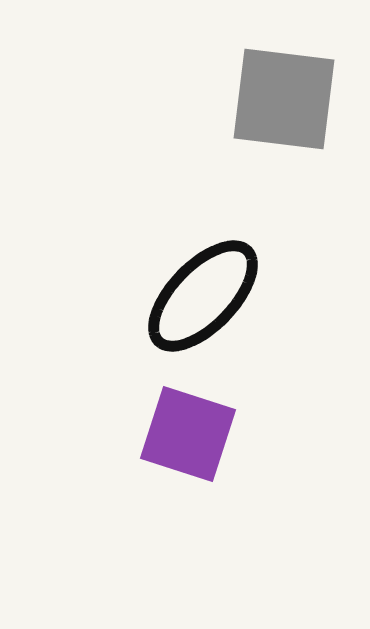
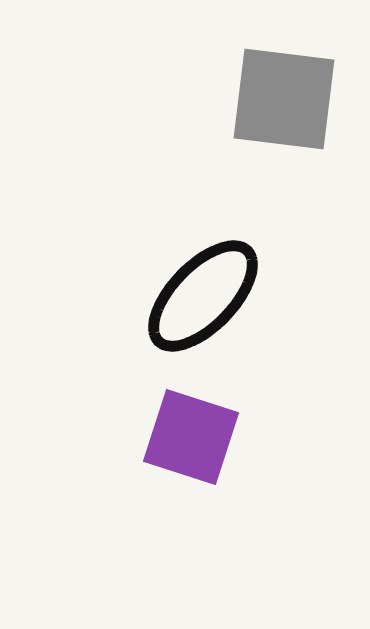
purple square: moved 3 px right, 3 px down
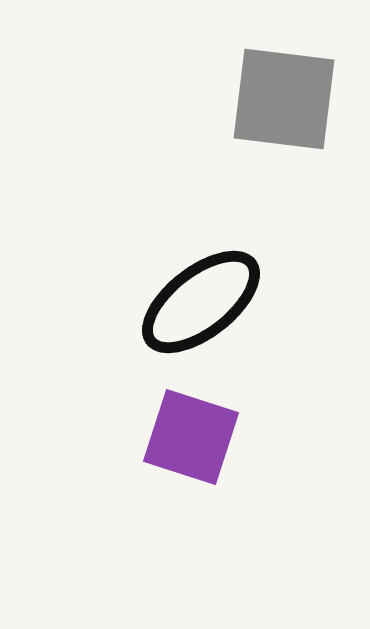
black ellipse: moved 2 px left, 6 px down; rotated 8 degrees clockwise
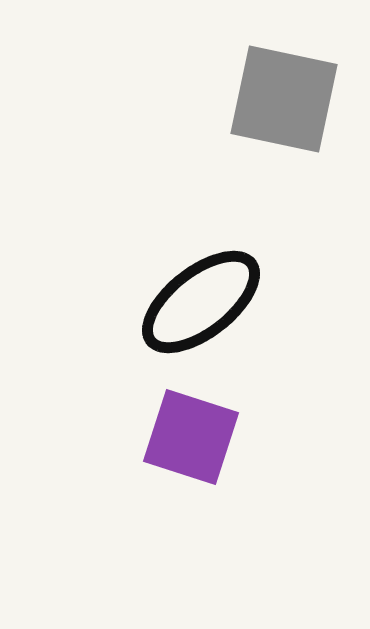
gray square: rotated 5 degrees clockwise
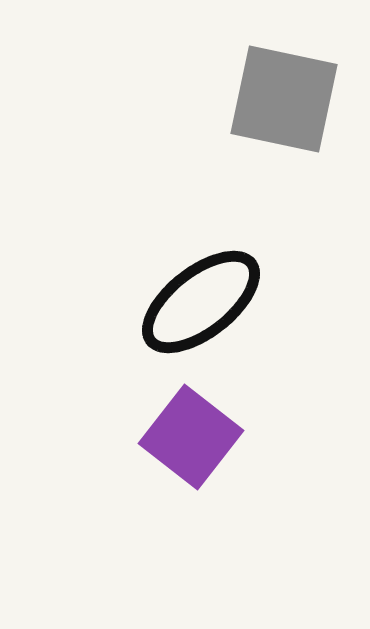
purple square: rotated 20 degrees clockwise
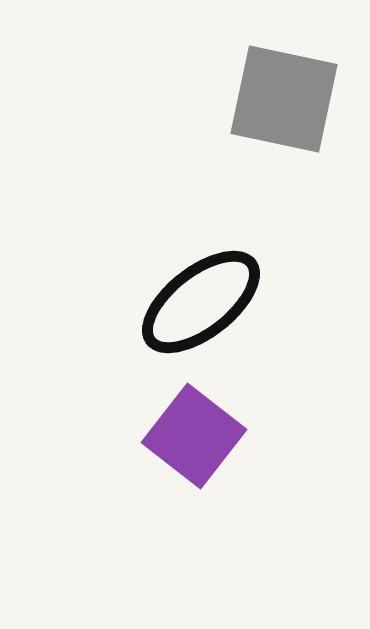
purple square: moved 3 px right, 1 px up
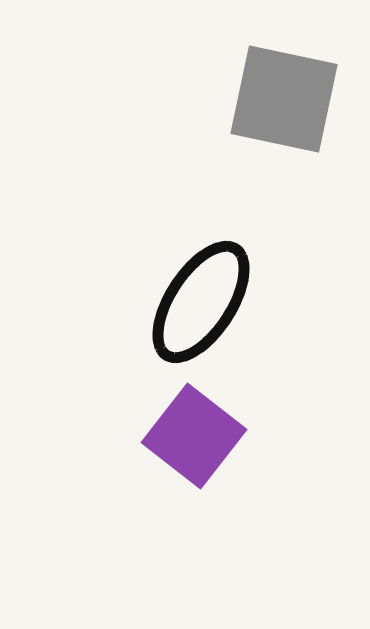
black ellipse: rotated 19 degrees counterclockwise
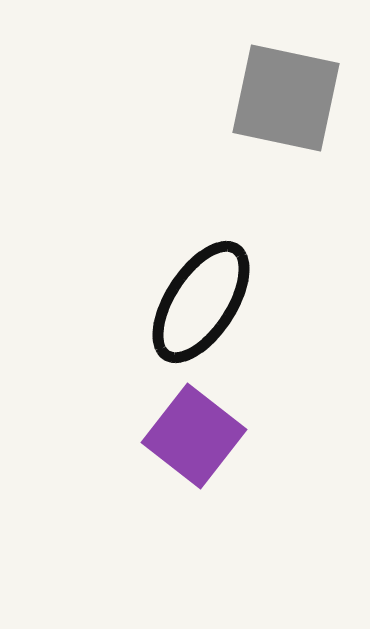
gray square: moved 2 px right, 1 px up
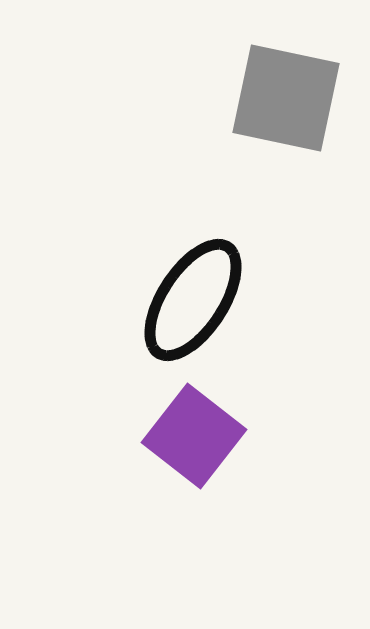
black ellipse: moved 8 px left, 2 px up
